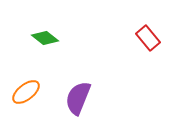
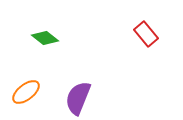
red rectangle: moved 2 px left, 4 px up
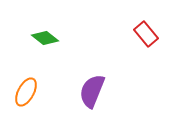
orange ellipse: rotated 24 degrees counterclockwise
purple semicircle: moved 14 px right, 7 px up
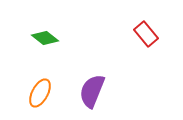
orange ellipse: moved 14 px right, 1 px down
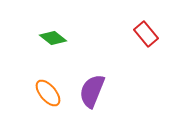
green diamond: moved 8 px right
orange ellipse: moved 8 px right; rotated 68 degrees counterclockwise
